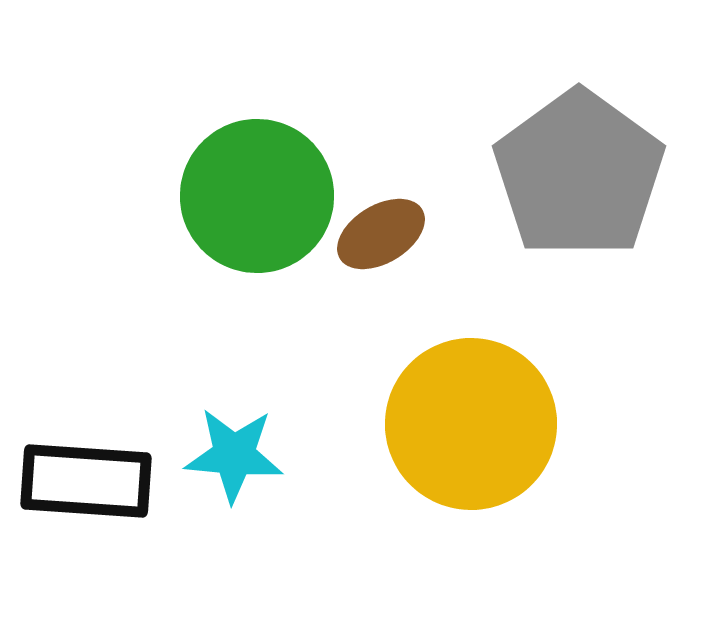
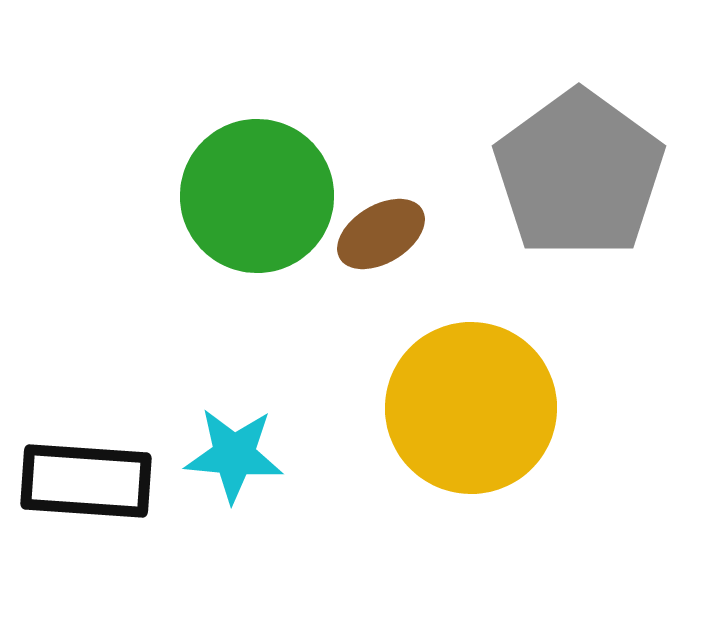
yellow circle: moved 16 px up
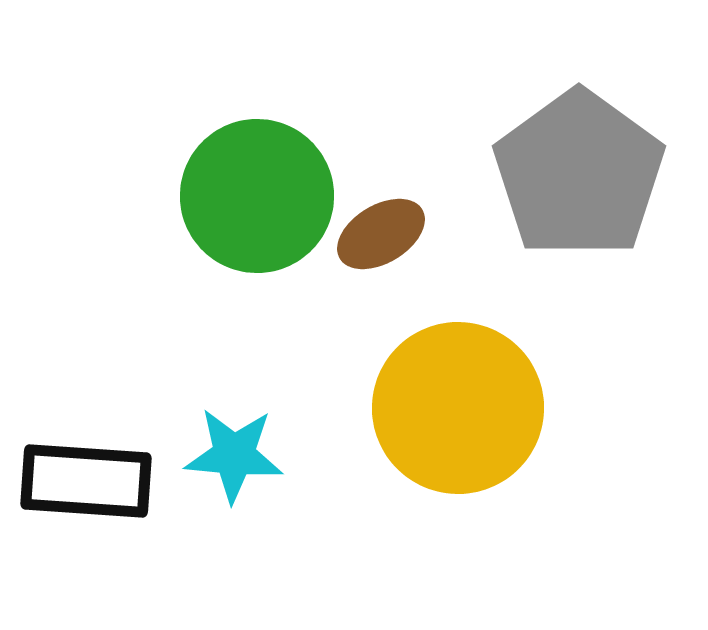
yellow circle: moved 13 px left
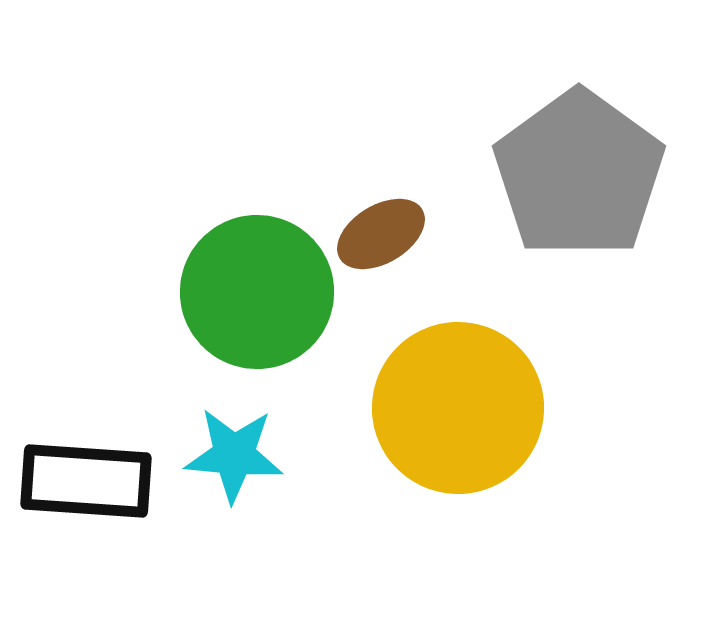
green circle: moved 96 px down
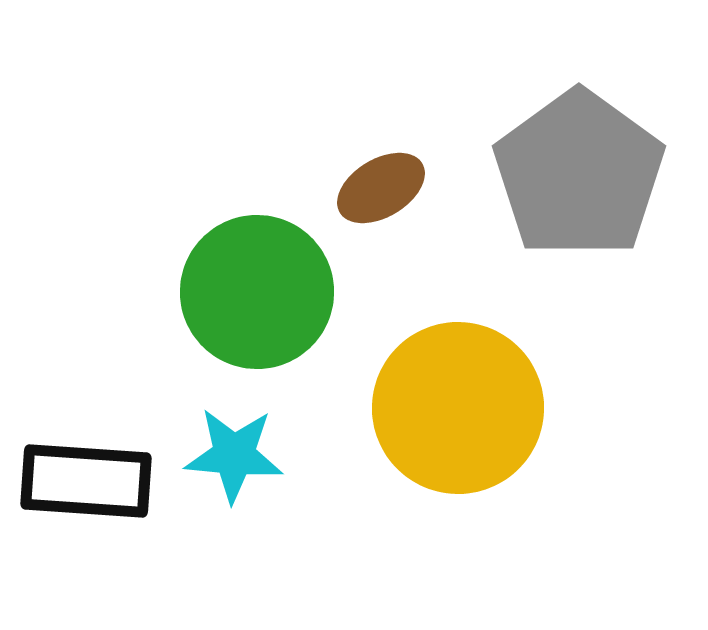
brown ellipse: moved 46 px up
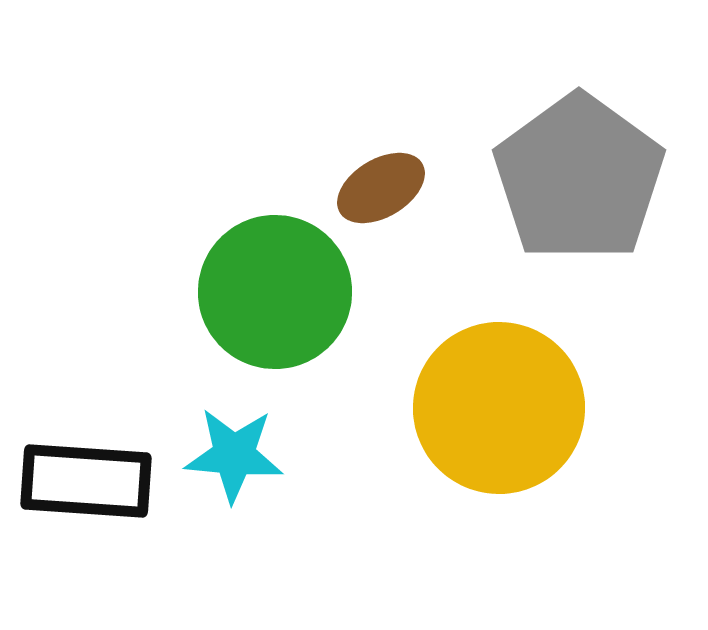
gray pentagon: moved 4 px down
green circle: moved 18 px right
yellow circle: moved 41 px right
